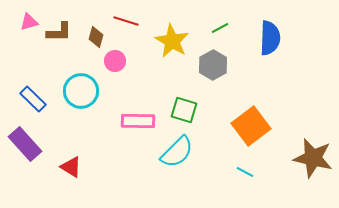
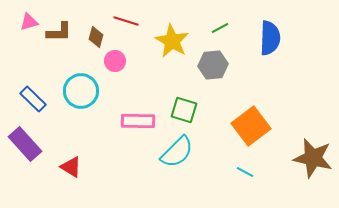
gray hexagon: rotated 24 degrees clockwise
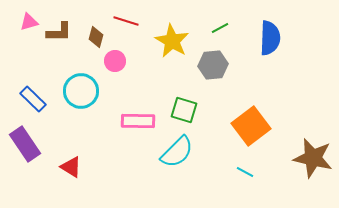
purple rectangle: rotated 8 degrees clockwise
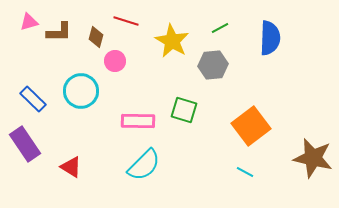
cyan semicircle: moved 33 px left, 13 px down
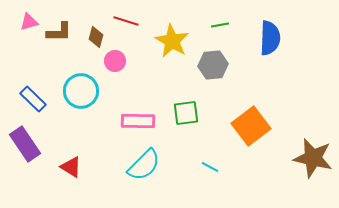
green line: moved 3 px up; rotated 18 degrees clockwise
green square: moved 2 px right, 3 px down; rotated 24 degrees counterclockwise
cyan line: moved 35 px left, 5 px up
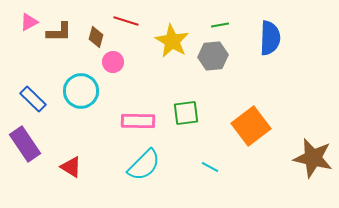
pink triangle: rotated 12 degrees counterclockwise
pink circle: moved 2 px left, 1 px down
gray hexagon: moved 9 px up
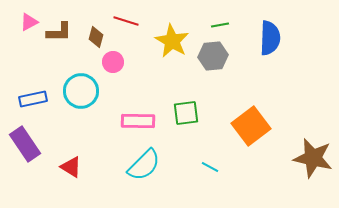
blue rectangle: rotated 56 degrees counterclockwise
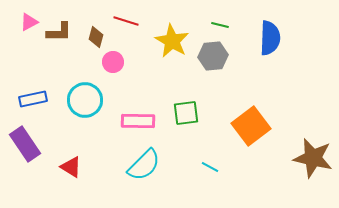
green line: rotated 24 degrees clockwise
cyan circle: moved 4 px right, 9 px down
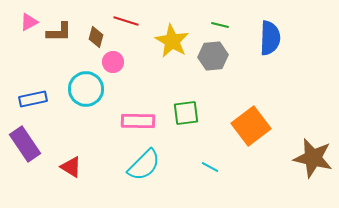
cyan circle: moved 1 px right, 11 px up
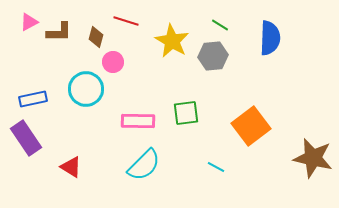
green line: rotated 18 degrees clockwise
purple rectangle: moved 1 px right, 6 px up
cyan line: moved 6 px right
